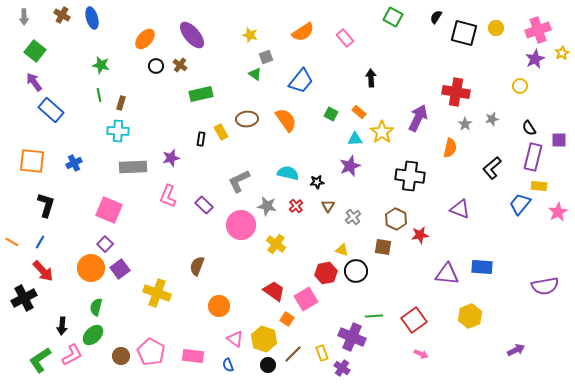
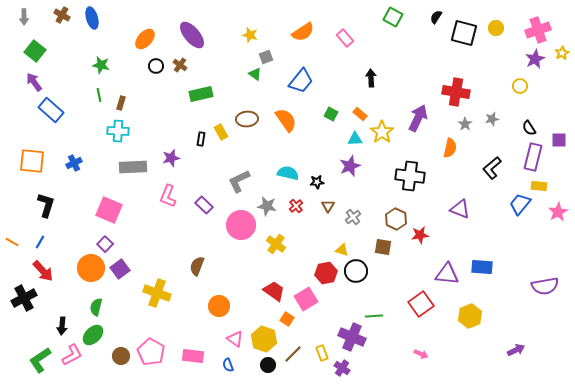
orange rectangle at (359, 112): moved 1 px right, 2 px down
red square at (414, 320): moved 7 px right, 16 px up
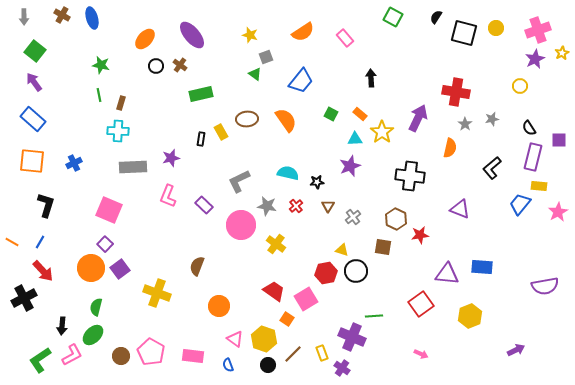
blue rectangle at (51, 110): moved 18 px left, 9 px down
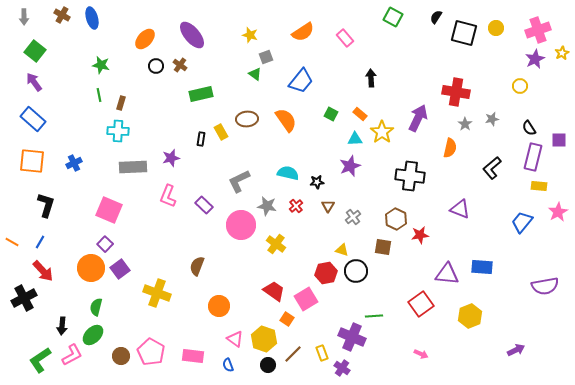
blue trapezoid at (520, 204): moved 2 px right, 18 px down
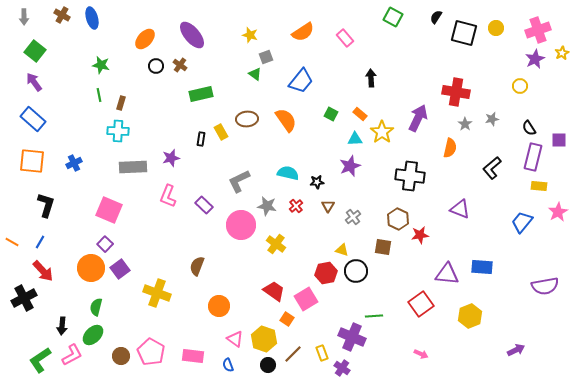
brown hexagon at (396, 219): moved 2 px right
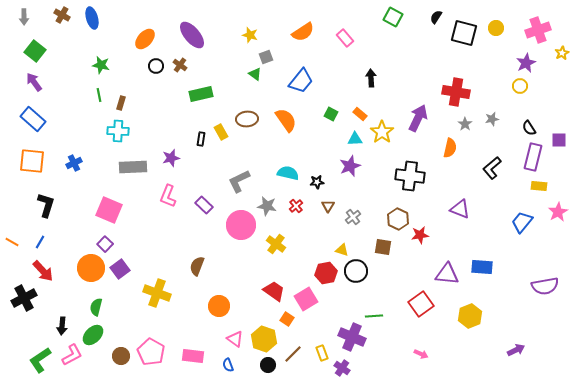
purple star at (535, 59): moved 9 px left, 4 px down
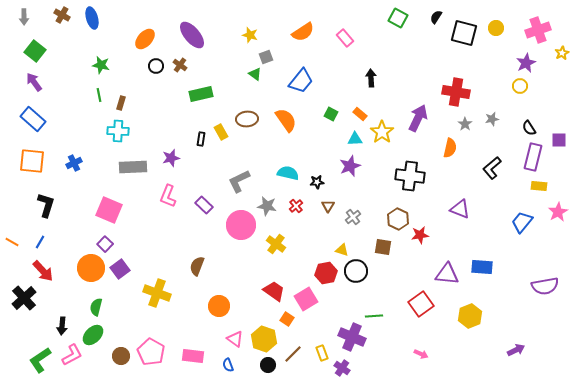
green square at (393, 17): moved 5 px right, 1 px down
black cross at (24, 298): rotated 15 degrees counterclockwise
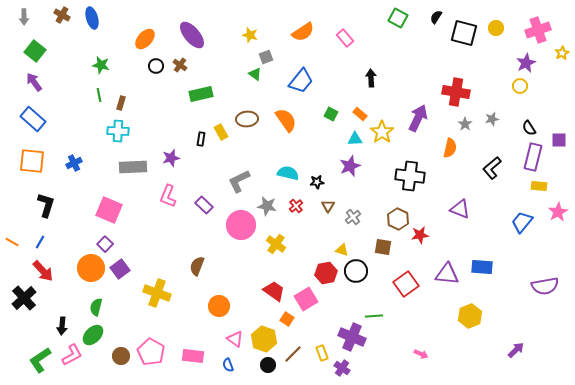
red square at (421, 304): moved 15 px left, 20 px up
purple arrow at (516, 350): rotated 18 degrees counterclockwise
